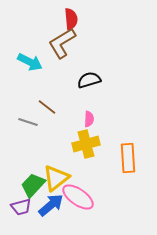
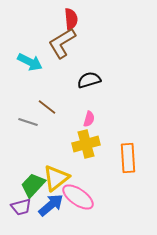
pink semicircle: rotated 14 degrees clockwise
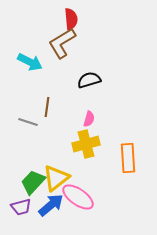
brown line: rotated 60 degrees clockwise
green trapezoid: moved 3 px up
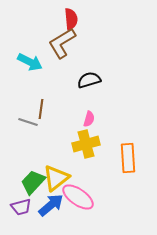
brown line: moved 6 px left, 2 px down
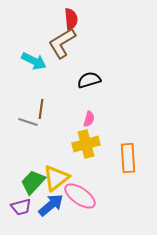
cyan arrow: moved 4 px right, 1 px up
pink ellipse: moved 2 px right, 1 px up
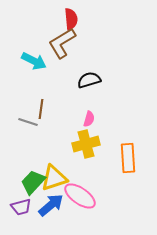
yellow triangle: moved 2 px left; rotated 20 degrees clockwise
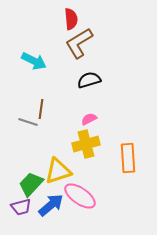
brown L-shape: moved 17 px right
pink semicircle: rotated 133 degrees counterclockwise
yellow triangle: moved 4 px right, 7 px up
green trapezoid: moved 2 px left, 2 px down
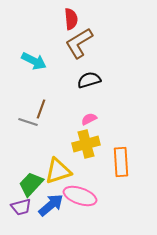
brown line: rotated 12 degrees clockwise
orange rectangle: moved 7 px left, 4 px down
pink ellipse: rotated 16 degrees counterclockwise
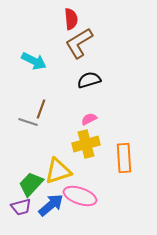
orange rectangle: moved 3 px right, 4 px up
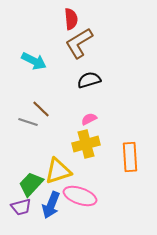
brown line: rotated 66 degrees counterclockwise
orange rectangle: moved 6 px right, 1 px up
blue arrow: rotated 152 degrees clockwise
